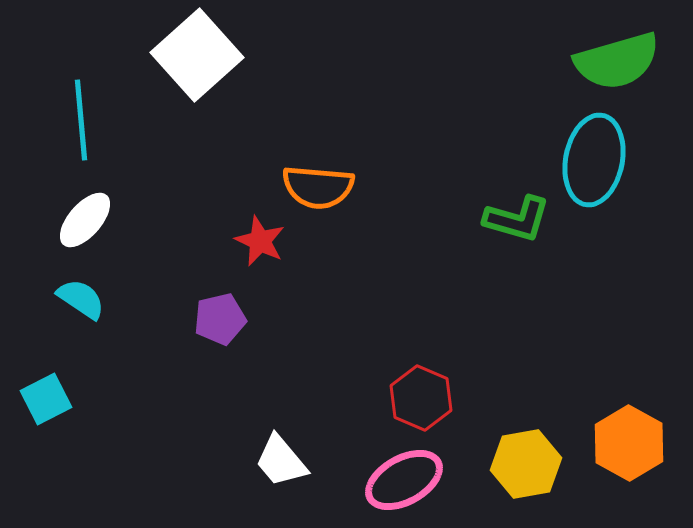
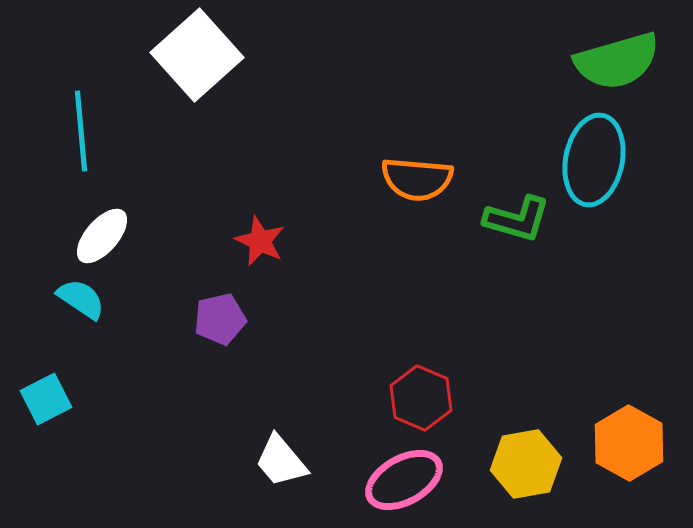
cyan line: moved 11 px down
orange semicircle: moved 99 px right, 8 px up
white ellipse: moved 17 px right, 16 px down
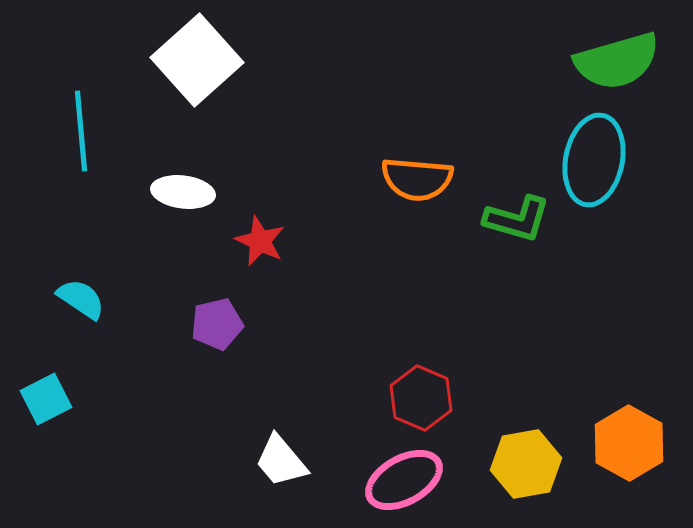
white square: moved 5 px down
white ellipse: moved 81 px right, 44 px up; rotated 56 degrees clockwise
purple pentagon: moved 3 px left, 5 px down
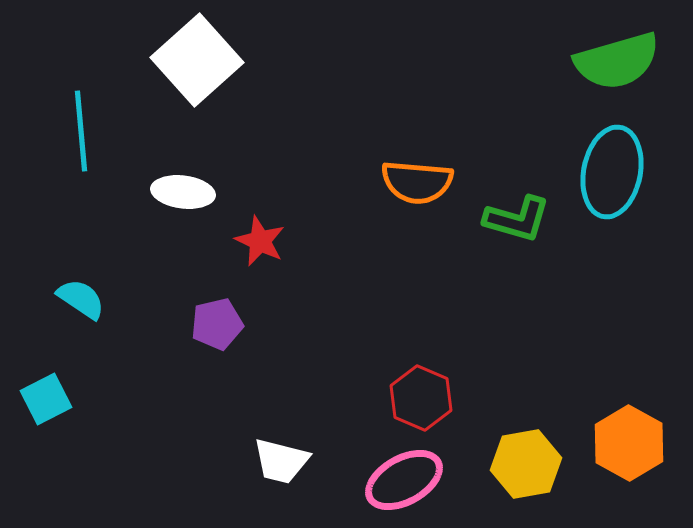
cyan ellipse: moved 18 px right, 12 px down
orange semicircle: moved 3 px down
white trapezoid: rotated 36 degrees counterclockwise
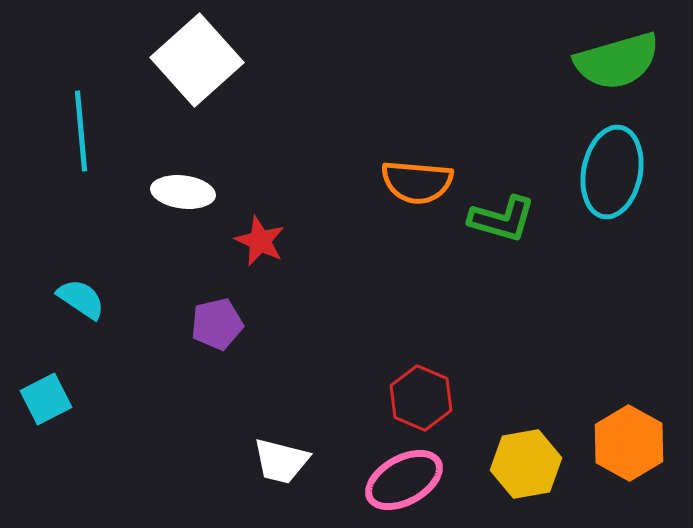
green L-shape: moved 15 px left
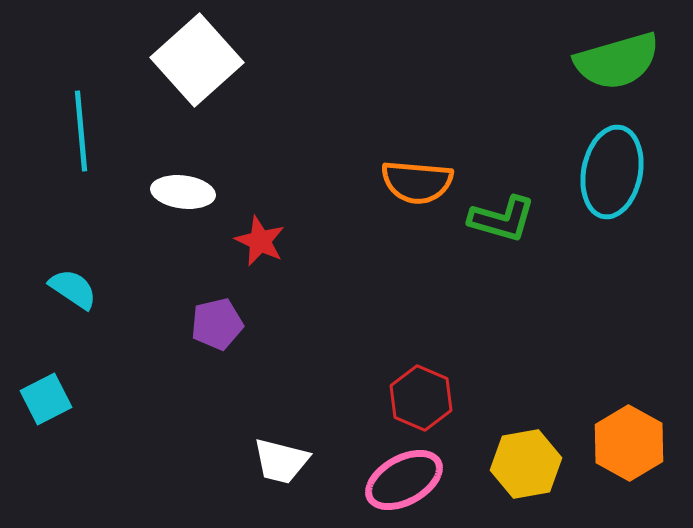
cyan semicircle: moved 8 px left, 10 px up
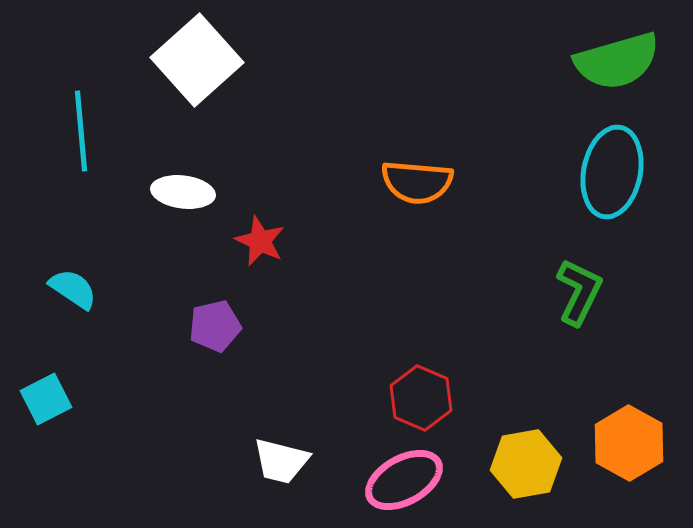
green L-shape: moved 77 px right, 73 px down; rotated 80 degrees counterclockwise
purple pentagon: moved 2 px left, 2 px down
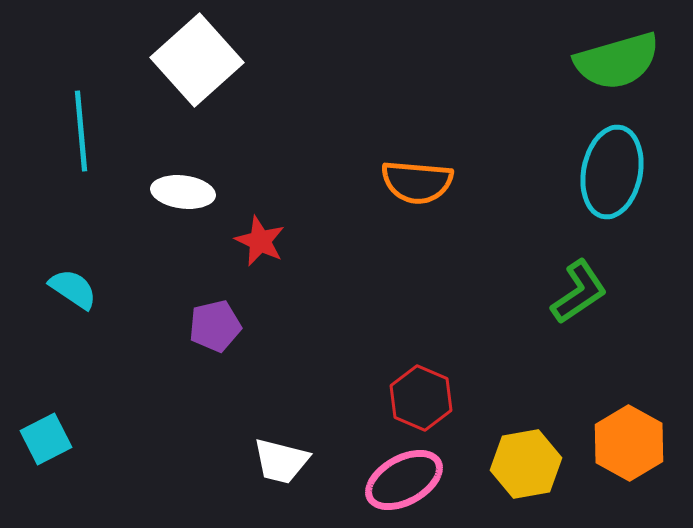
green L-shape: rotated 30 degrees clockwise
cyan square: moved 40 px down
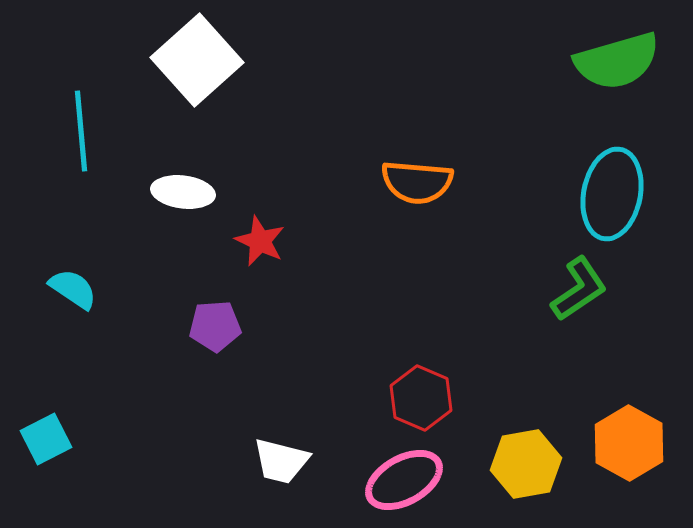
cyan ellipse: moved 22 px down
green L-shape: moved 3 px up
purple pentagon: rotated 9 degrees clockwise
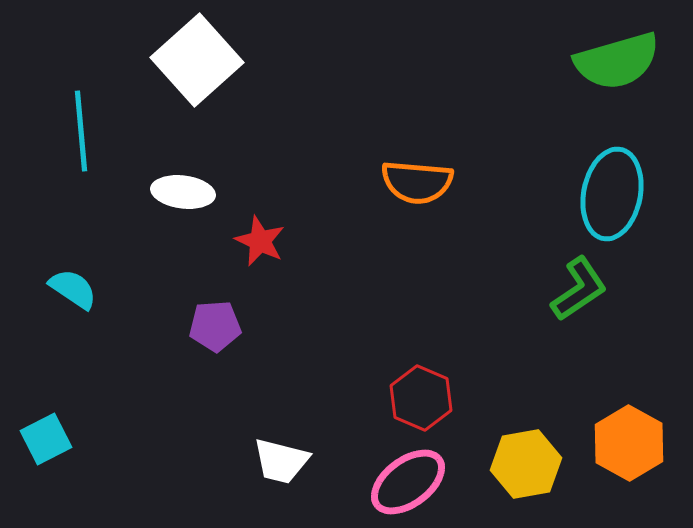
pink ellipse: moved 4 px right, 2 px down; rotated 8 degrees counterclockwise
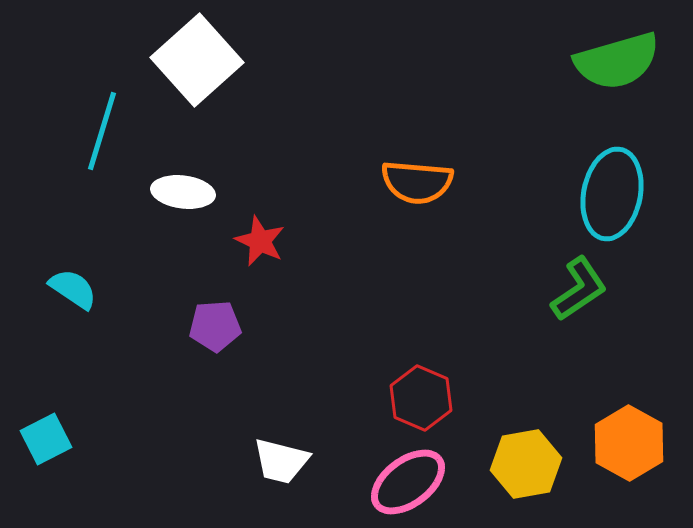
cyan line: moved 21 px right; rotated 22 degrees clockwise
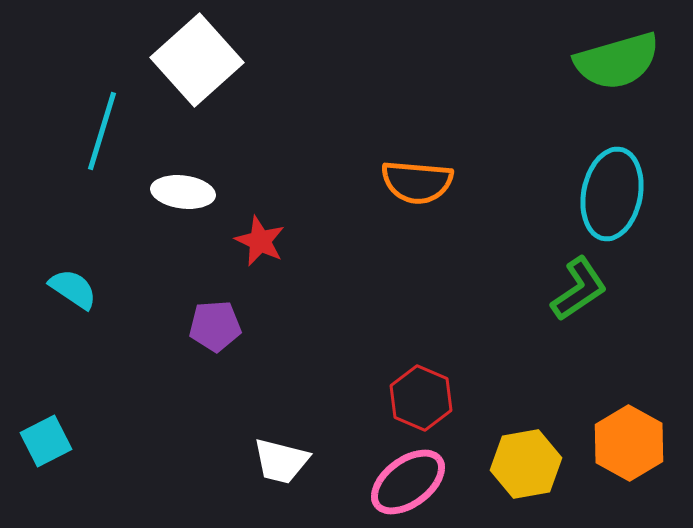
cyan square: moved 2 px down
